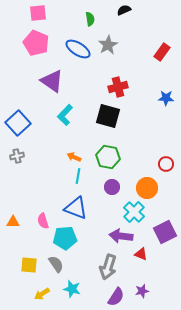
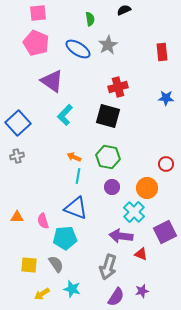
red rectangle: rotated 42 degrees counterclockwise
orange triangle: moved 4 px right, 5 px up
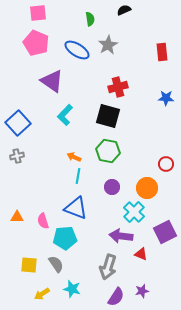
blue ellipse: moved 1 px left, 1 px down
green hexagon: moved 6 px up
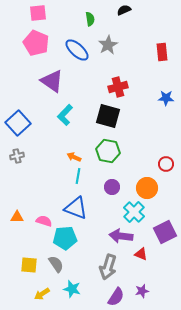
blue ellipse: rotated 10 degrees clockwise
pink semicircle: moved 1 px right; rotated 126 degrees clockwise
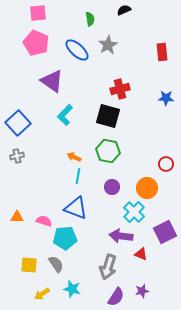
red cross: moved 2 px right, 2 px down
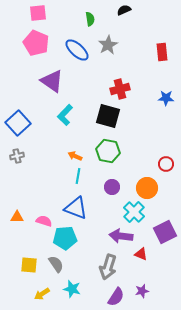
orange arrow: moved 1 px right, 1 px up
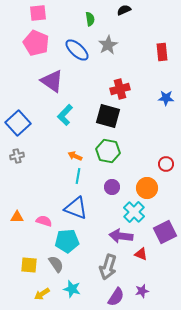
cyan pentagon: moved 2 px right, 3 px down
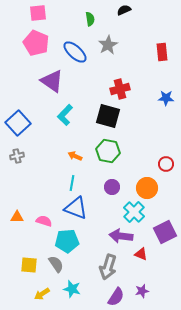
blue ellipse: moved 2 px left, 2 px down
cyan line: moved 6 px left, 7 px down
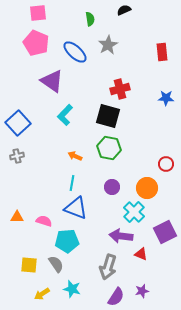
green hexagon: moved 1 px right, 3 px up
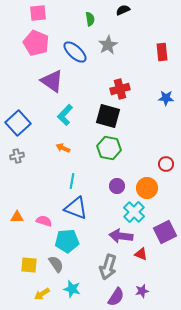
black semicircle: moved 1 px left
orange arrow: moved 12 px left, 8 px up
cyan line: moved 2 px up
purple circle: moved 5 px right, 1 px up
